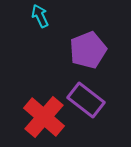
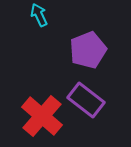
cyan arrow: moved 1 px left, 1 px up
red cross: moved 2 px left, 1 px up
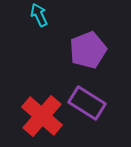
purple rectangle: moved 1 px right, 3 px down; rotated 6 degrees counterclockwise
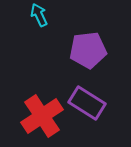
purple pentagon: rotated 15 degrees clockwise
red cross: rotated 15 degrees clockwise
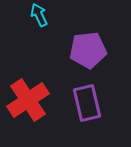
purple rectangle: rotated 45 degrees clockwise
red cross: moved 14 px left, 16 px up
